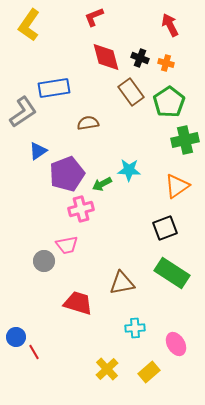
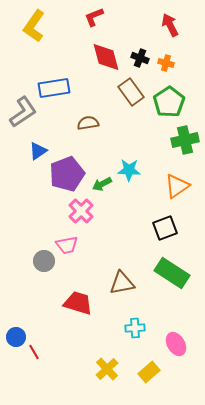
yellow L-shape: moved 5 px right, 1 px down
pink cross: moved 2 px down; rotated 30 degrees counterclockwise
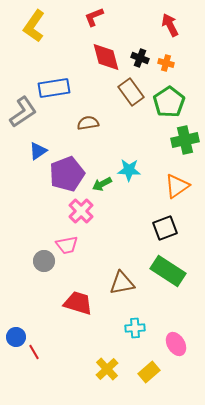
green rectangle: moved 4 px left, 2 px up
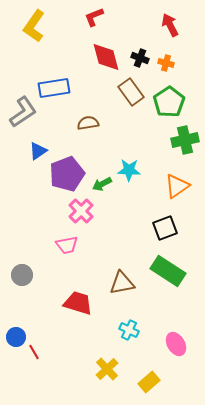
gray circle: moved 22 px left, 14 px down
cyan cross: moved 6 px left, 2 px down; rotated 30 degrees clockwise
yellow rectangle: moved 10 px down
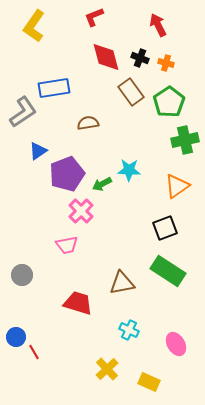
red arrow: moved 12 px left
yellow rectangle: rotated 65 degrees clockwise
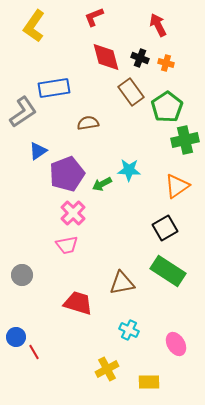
green pentagon: moved 2 px left, 5 px down
pink cross: moved 8 px left, 2 px down
black square: rotated 10 degrees counterclockwise
yellow cross: rotated 15 degrees clockwise
yellow rectangle: rotated 25 degrees counterclockwise
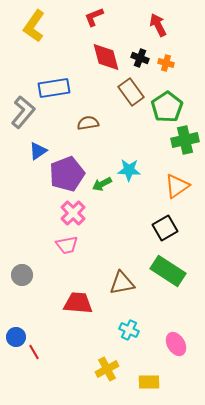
gray L-shape: rotated 16 degrees counterclockwise
red trapezoid: rotated 12 degrees counterclockwise
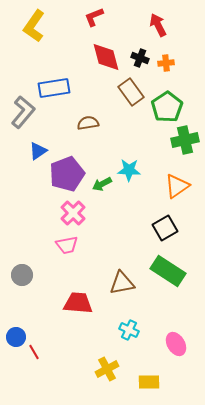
orange cross: rotated 21 degrees counterclockwise
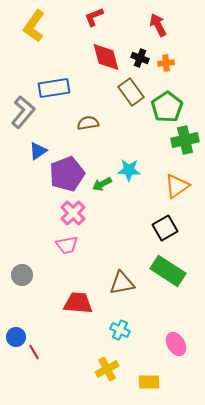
cyan cross: moved 9 px left
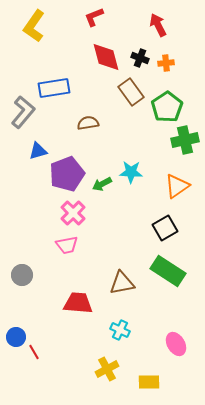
blue triangle: rotated 18 degrees clockwise
cyan star: moved 2 px right, 2 px down
